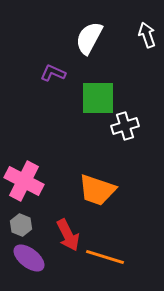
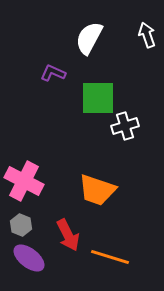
orange line: moved 5 px right
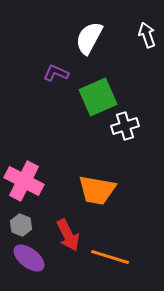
purple L-shape: moved 3 px right
green square: moved 1 px up; rotated 24 degrees counterclockwise
orange trapezoid: rotated 9 degrees counterclockwise
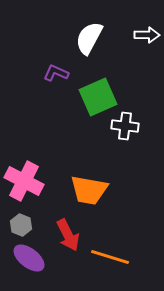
white arrow: rotated 110 degrees clockwise
white cross: rotated 24 degrees clockwise
orange trapezoid: moved 8 px left
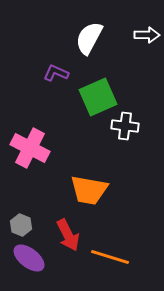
pink cross: moved 6 px right, 33 px up
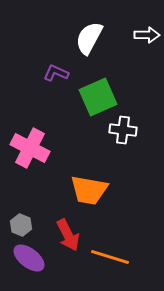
white cross: moved 2 px left, 4 px down
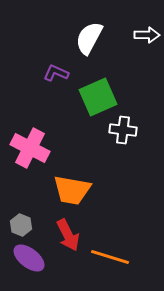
orange trapezoid: moved 17 px left
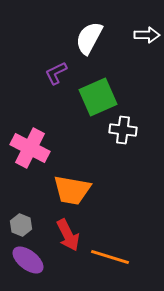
purple L-shape: rotated 50 degrees counterclockwise
purple ellipse: moved 1 px left, 2 px down
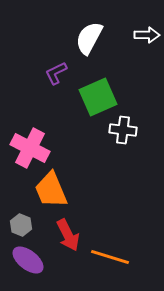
orange trapezoid: moved 21 px left; rotated 57 degrees clockwise
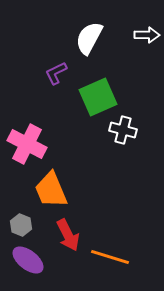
white cross: rotated 8 degrees clockwise
pink cross: moved 3 px left, 4 px up
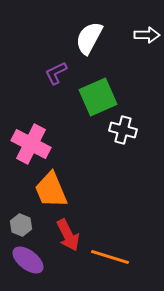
pink cross: moved 4 px right
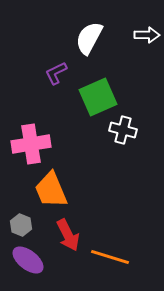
pink cross: rotated 36 degrees counterclockwise
